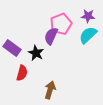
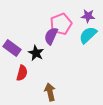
brown arrow: moved 2 px down; rotated 30 degrees counterclockwise
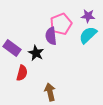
purple semicircle: rotated 30 degrees counterclockwise
